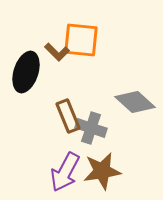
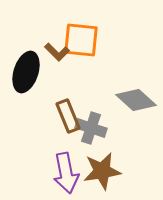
gray diamond: moved 1 px right, 2 px up
purple arrow: moved 1 px right, 1 px down; rotated 39 degrees counterclockwise
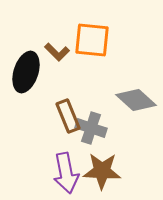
orange square: moved 11 px right
brown star: rotated 12 degrees clockwise
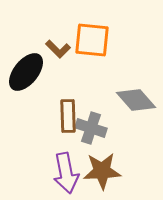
brown L-shape: moved 1 px right, 3 px up
black ellipse: rotated 21 degrees clockwise
gray diamond: rotated 6 degrees clockwise
brown rectangle: rotated 20 degrees clockwise
brown star: rotated 6 degrees counterclockwise
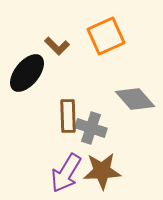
orange square: moved 14 px right, 4 px up; rotated 30 degrees counterclockwise
brown L-shape: moved 1 px left, 3 px up
black ellipse: moved 1 px right, 1 px down
gray diamond: moved 1 px left, 1 px up
purple arrow: rotated 42 degrees clockwise
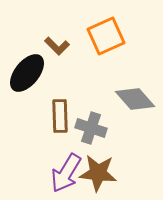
brown rectangle: moved 8 px left
brown star: moved 4 px left, 2 px down; rotated 9 degrees clockwise
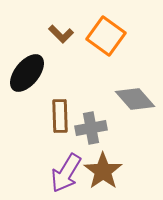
orange square: rotated 30 degrees counterclockwise
brown L-shape: moved 4 px right, 12 px up
gray cross: rotated 28 degrees counterclockwise
brown star: moved 5 px right, 2 px up; rotated 30 degrees clockwise
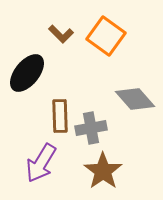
purple arrow: moved 25 px left, 10 px up
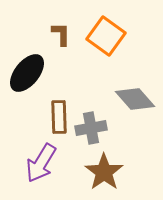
brown L-shape: rotated 135 degrees counterclockwise
brown rectangle: moved 1 px left, 1 px down
brown star: moved 1 px right, 1 px down
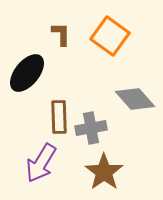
orange square: moved 4 px right
